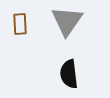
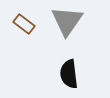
brown rectangle: moved 4 px right; rotated 50 degrees counterclockwise
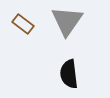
brown rectangle: moved 1 px left
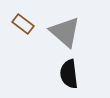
gray triangle: moved 2 px left, 11 px down; rotated 24 degrees counterclockwise
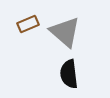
brown rectangle: moved 5 px right; rotated 60 degrees counterclockwise
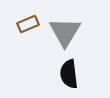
gray triangle: rotated 20 degrees clockwise
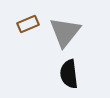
gray triangle: rotated 8 degrees clockwise
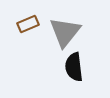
black semicircle: moved 5 px right, 7 px up
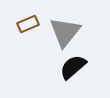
black semicircle: moved 1 px left; rotated 56 degrees clockwise
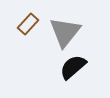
brown rectangle: rotated 25 degrees counterclockwise
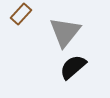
brown rectangle: moved 7 px left, 10 px up
